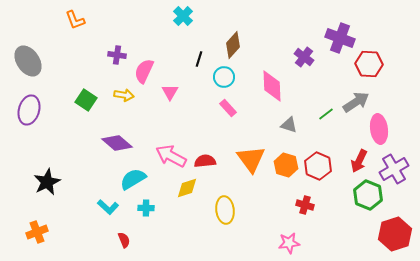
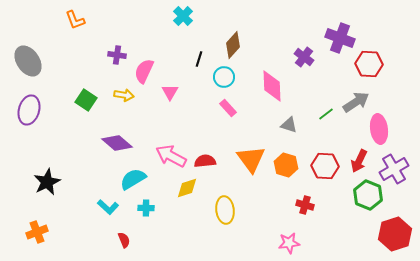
red hexagon at (318, 166): moved 7 px right; rotated 20 degrees counterclockwise
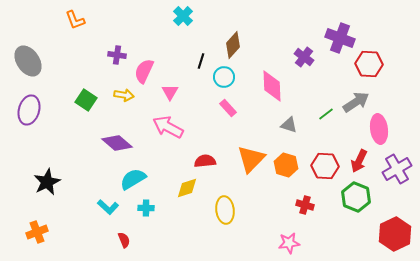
black line at (199, 59): moved 2 px right, 2 px down
pink arrow at (171, 156): moved 3 px left, 29 px up
orange triangle at (251, 159): rotated 20 degrees clockwise
purple cross at (394, 169): moved 3 px right
green hexagon at (368, 195): moved 12 px left, 2 px down
red hexagon at (395, 234): rotated 8 degrees counterclockwise
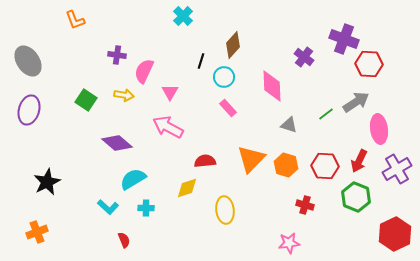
purple cross at (340, 38): moved 4 px right, 1 px down
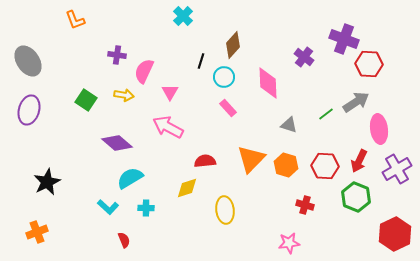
pink diamond at (272, 86): moved 4 px left, 3 px up
cyan semicircle at (133, 179): moved 3 px left, 1 px up
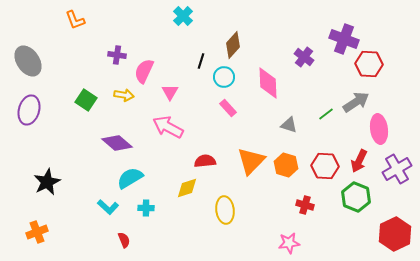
orange triangle at (251, 159): moved 2 px down
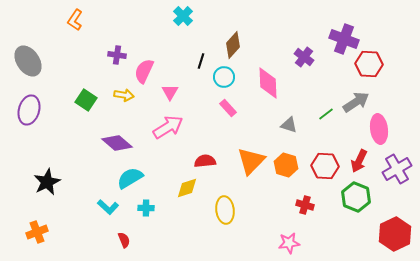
orange L-shape at (75, 20): rotated 55 degrees clockwise
pink arrow at (168, 127): rotated 120 degrees clockwise
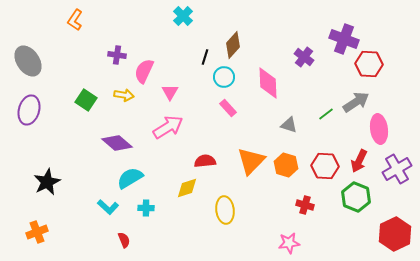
black line at (201, 61): moved 4 px right, 4 px up
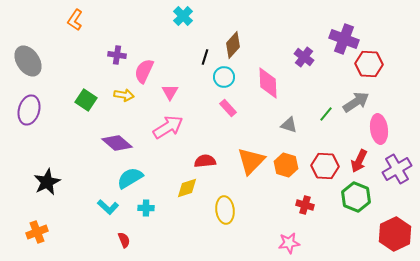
green line at (326, 114): rotated 14 degrees counterclockwise
